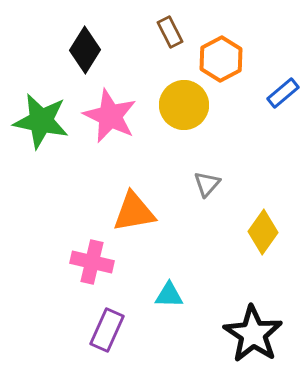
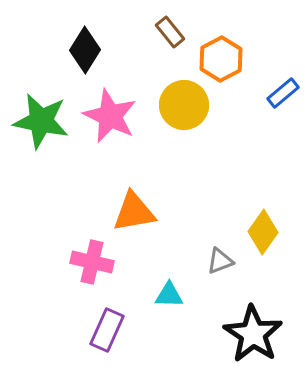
brown rectangle: rotated 12 degrees counterclockwise
gray triangle: moved 13 px right, 77 px down; rotated 28 degrees clockwise
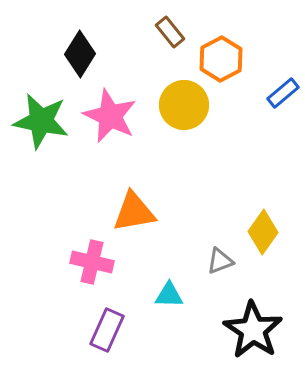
black diamond: moved 5 px left, 4 px down
black star: moved 4 px up
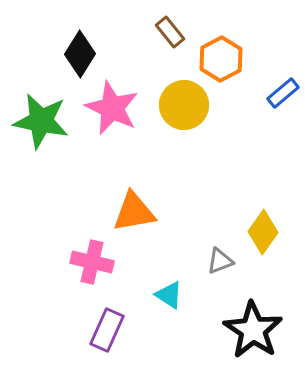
pink star: moved 2 px right, 8 px up
cyan triangle: rotated 32 degrees clockwise
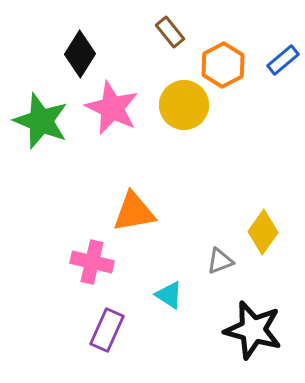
orange hexagon: moved 2 px right, 6 px down
blue rectangle: moved 33 px up
green star: rotated 10 degrees clockwise
black star: rotated 18 degrees counterclockwise
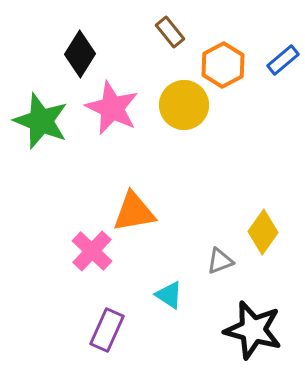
pink cross: moved 11 px up; rotated 30 degrees clockwise
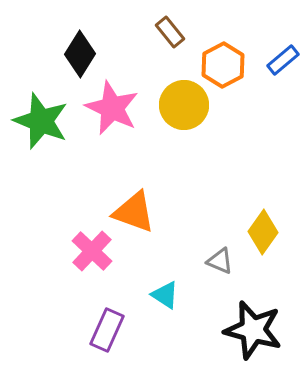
orange triangle: rotated 30 degrees clockwise
gray triangle: rotated 44 degrees clockwise
cyan triangle: moved 4 px left
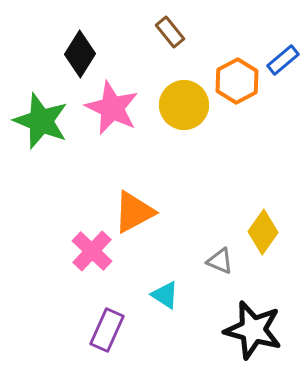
orange hexagon: moved 14 px right, 16 px down
orange triangle: rotated 48 degrees counterclockwise
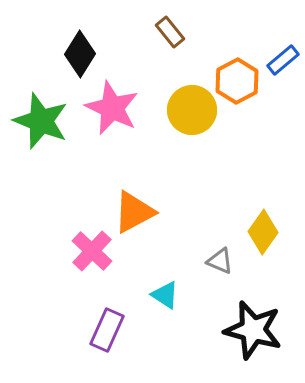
yellow circle: moved 8 px right, 5 px down
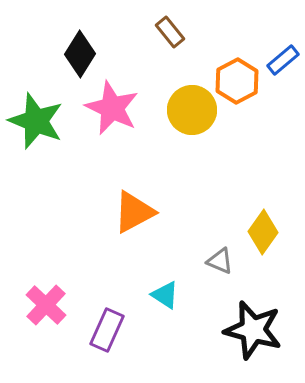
green star: moved 5 px left
pink cross: moved 46 px left, 54 px down
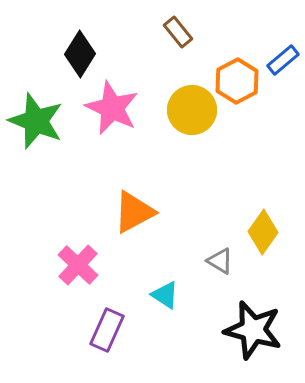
brown rectangle: moved 8 px right
gray triangle: rotated 8 degrees clockwise
pink cross: moved 32 px right, 40 px up
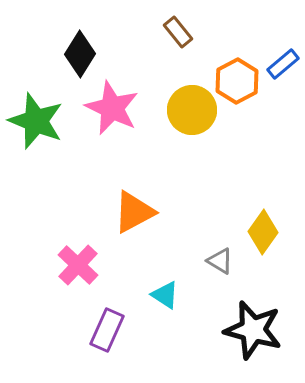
blue rectangle: moved 4 px down
